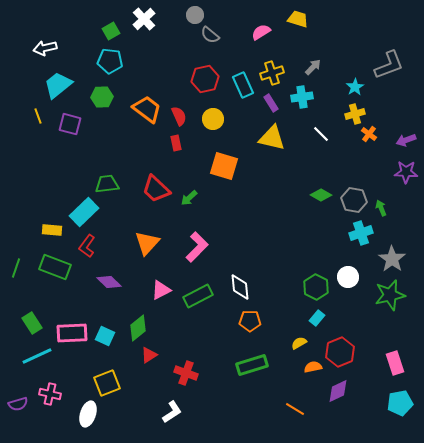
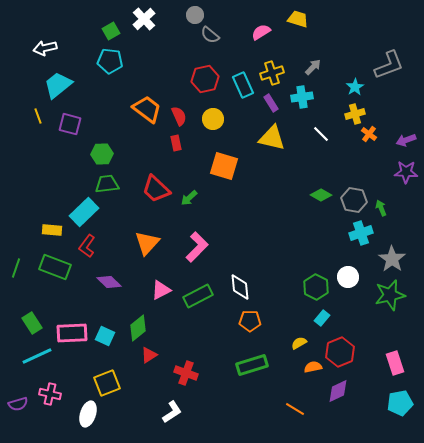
green hexagon at (102, 97): moved 57 px down
cyan rectangle at (317, 318): moved 5 px right
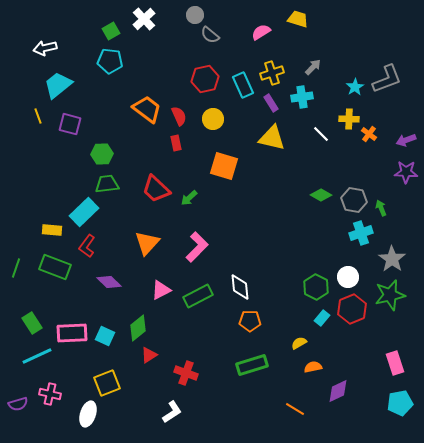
gray L-shape at (389, 65): moved 2 px left, 14 px down
yellow cross at (355, 114): moved 6 px left, 5 px down; rotated 18 degrees clockwise
red hexagon at (340, 352): moved 12 px right, 43 px up
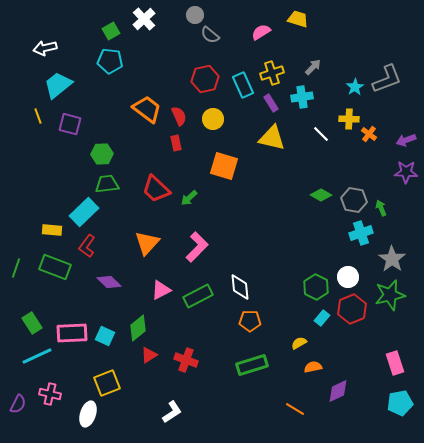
red cross at (186, 373): moved 13 px up
purple semicircle at (18, 404): rotated 48 degrees counterclockwise
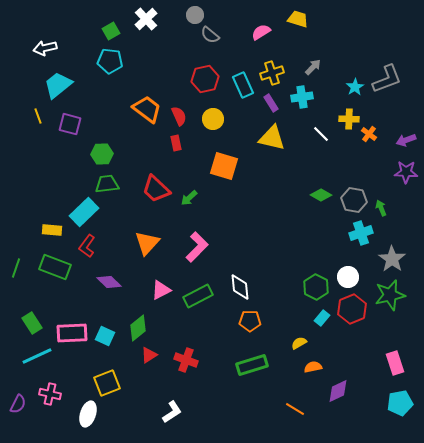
white cross at (144, 19): moved 2 px right
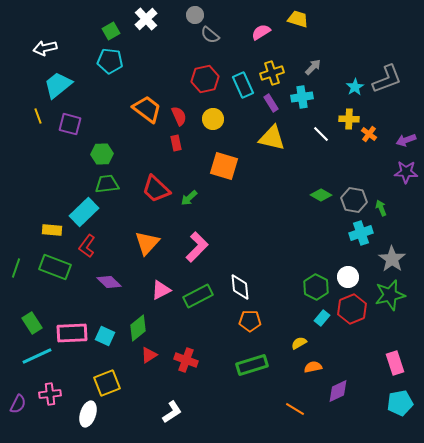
pink cross at (50, 394): rotated 20 degrees counterclockwise
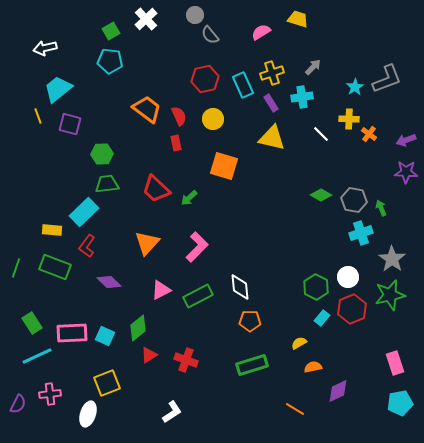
gray semicircle at (210, 35): rotated 12 degrees clockwise
cyan trapezoid at (58, 85): moved 4 px down
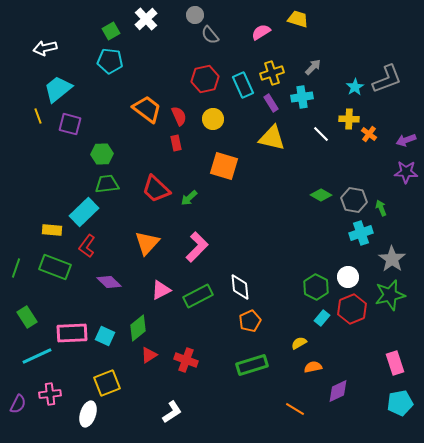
orange pentagon at (250, 321): rotated 25 degrees counterclockwise
green rectangle at (32, 323): moved 5 px left, 6 px up
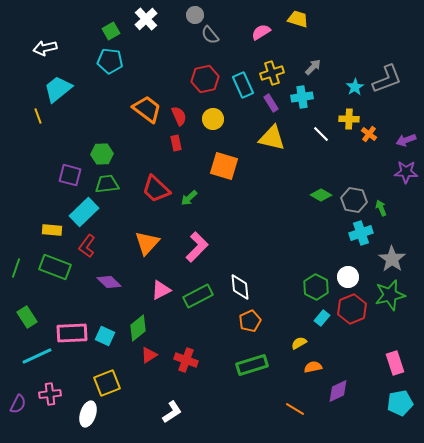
purple square at (70, 124): moved 51 px down
